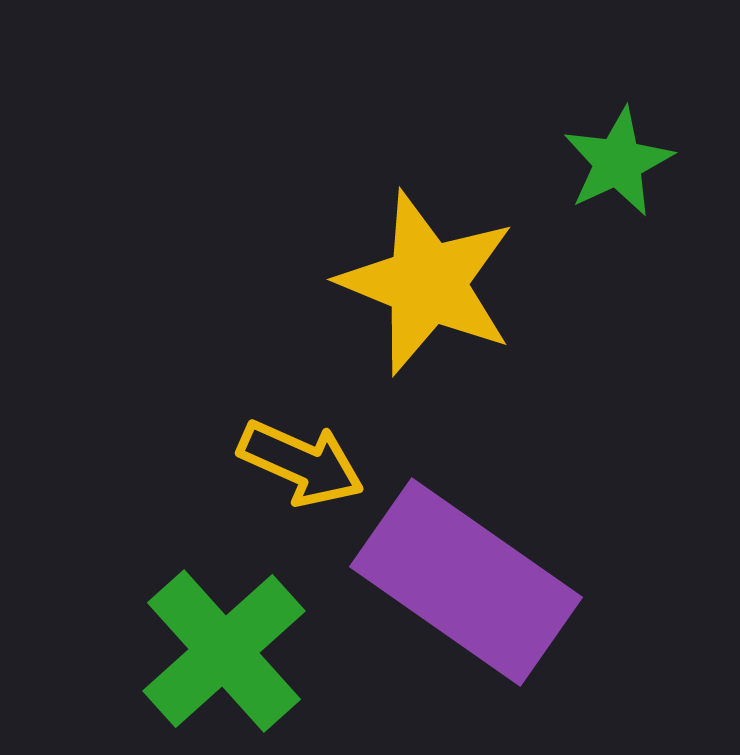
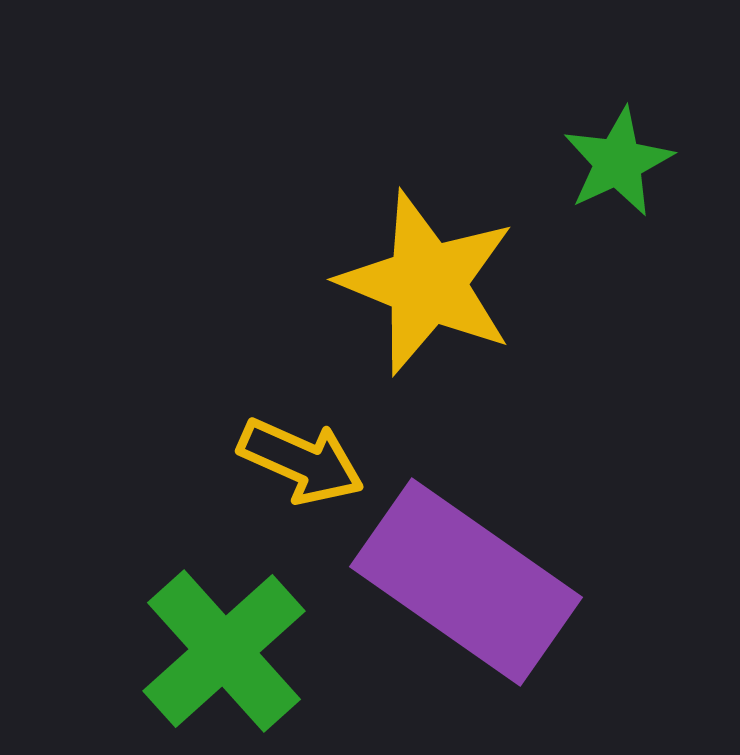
yellow arrow: moved 2 px up
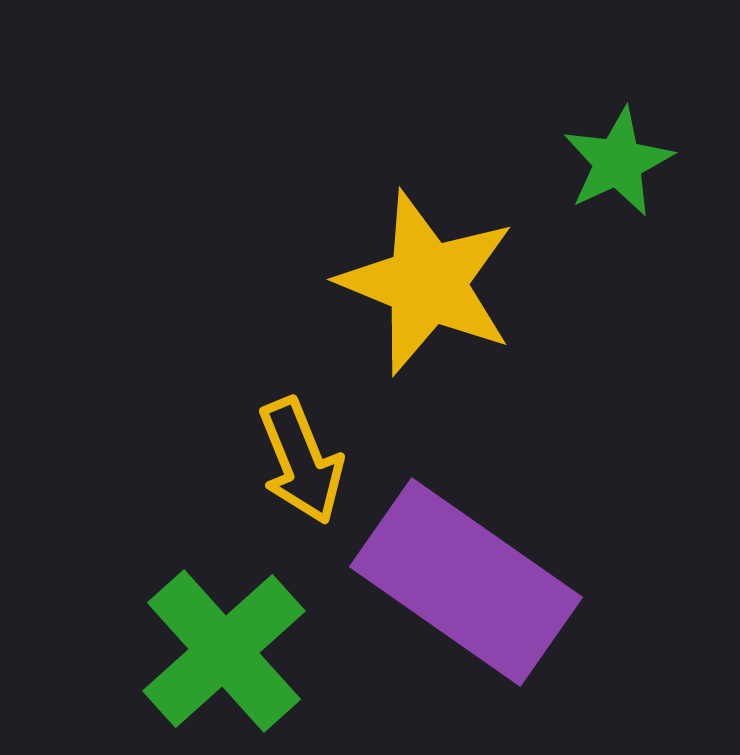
yellow arrow: rotated 44 degrees clockwise
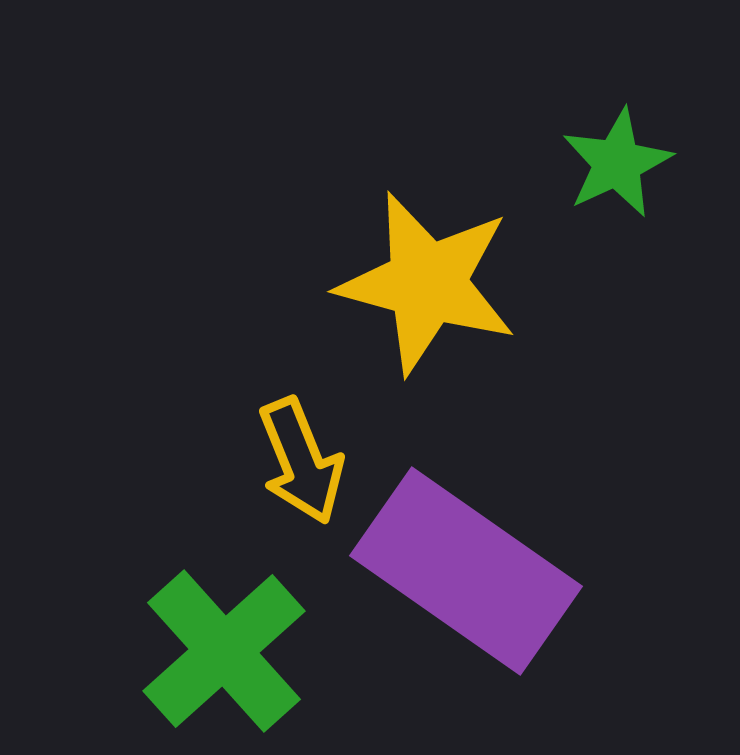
green star: moved 1 px left, 1 px down
yellow star: rotated 7 degrees counterclockwise
purple rectangle: moved 11 px up
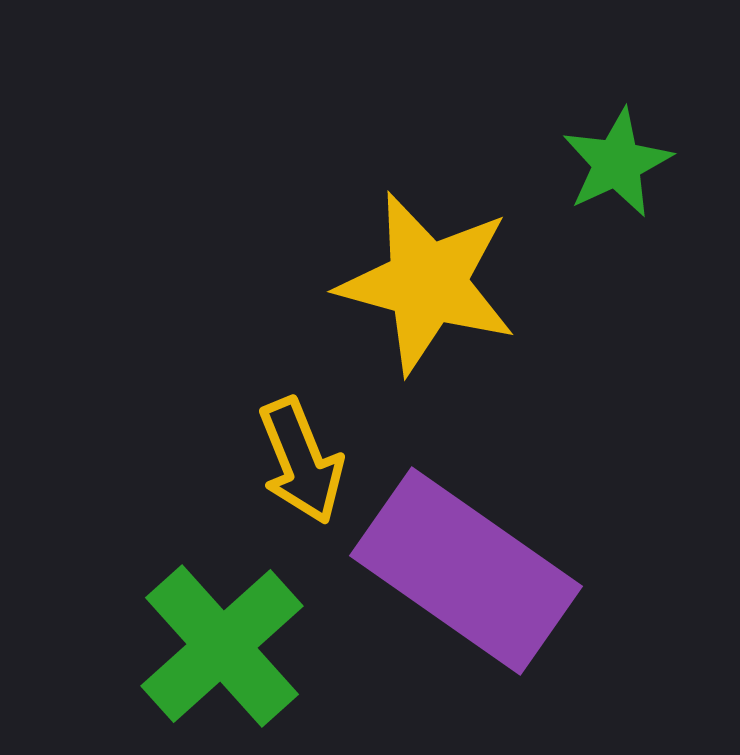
green cross: moved 2 px left, 5 px up
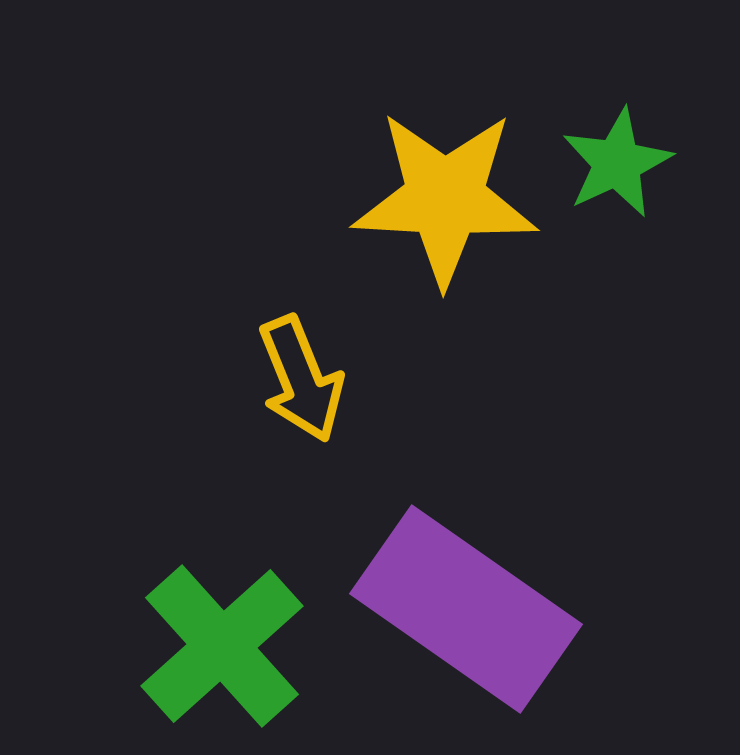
yellow star: moved 18 px right, 85 px up; rotated 12 degrees counterclockwise
yellow arrow: moved 82 px up
purple rectangle: moved 38 px down
